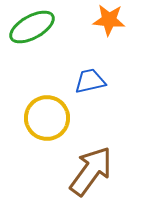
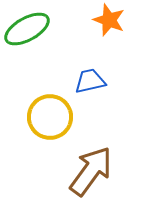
orange star: rotated 16 degrees clockwise
green ellipse: moved 5 px left, 2 px down
yellow circle: moved 3 px right, 1 px up
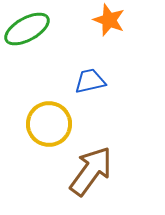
yellow circle: moved 1 px left, 7 px down
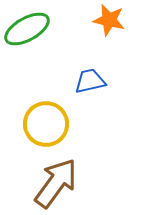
orange star: rotated 8 degrees counterclockwise
yellow circle: moved 3 px left
brown arrow: moved 35 px left, 12 px down
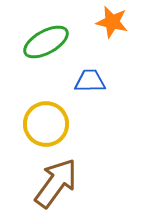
orange star: moved 3 px right, 2 px down
green ellipse: moved 19 px right, 13 px down
blue trapezoid: rotated 12 degrees clockwise
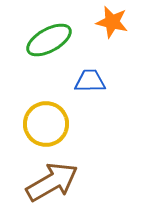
green ellipse: moved 3 px right, 2 px up
brown arrow: moved 4 px left, 1 px up; rotated 24 degrees clockwise
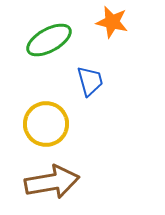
blue trapezoid: rotated 76 degrees clockwise
brown arrow: rotated 20 degrees clockwise
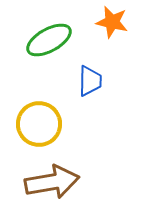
blue trapezoid: rotated 16 degrees clockwise
yellow circle: moved 7 px left
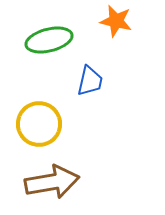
orange star: moved 4 px right, 1 px up
green ellipse: rotated 15 degrees clockwise
blue trapezoid: rotated 12 degrees clockwise
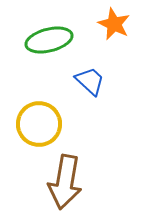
orange star: moved 2 px left, 3 px down; rotated 12 degrees clockwise
blue trapezoid: rotated 60 degrees counterclockwise
brown arrow: moved 13 px right; rotated 110 degrees clockwise
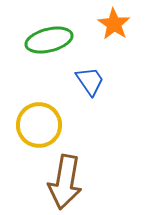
orange star: rotated 8 degrees clockwise
blue trapezoid: rotated 12 degrees clockwise
yellow circle: moved 1 px down
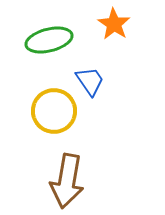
yellow circle: moved 15 px right, 14 px up
brown arrow: moved 2 px right, 1 px up
